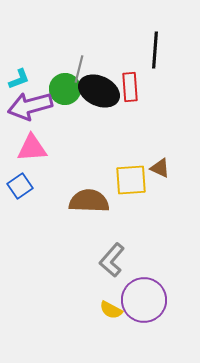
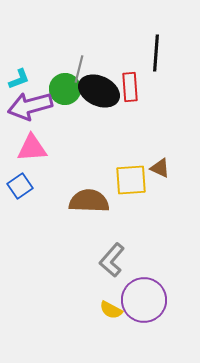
black line: moved 1 px right, 3 px down
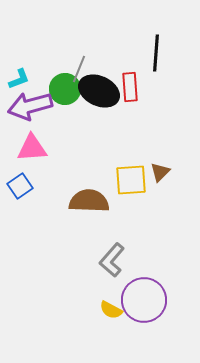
gray line: rotated 8 degrees clockwise
brown triangle: moved 4 px down; rotated 50 degrees clockwise
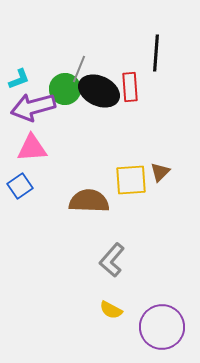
purple arrow: moved 3 px right, 1 px down
purple circle: moved 18 px right, 27 px down
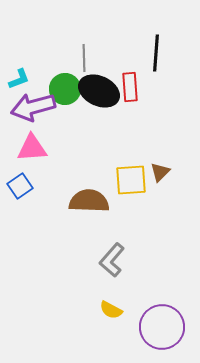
gray line: moved 5 px right, 11 px up; rotated 24 degrees counterclockwise
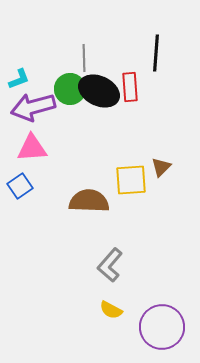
green circle: moved 5 px right
brown triangle: moved 1 px right, 5 px up
gray L-shape: moved 2 px left, 5 px down
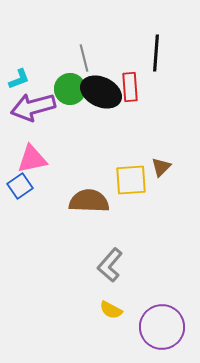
gray line: rotated 12 degrees counterclockwise
black ellipse: moved 2 px right, 1 px down
pink triangle: moved 11 px down; rotated 8 degrees counterclockwise
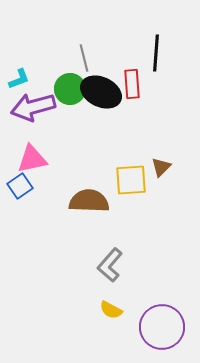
red rectangle: moved 2 px right, 3 px up
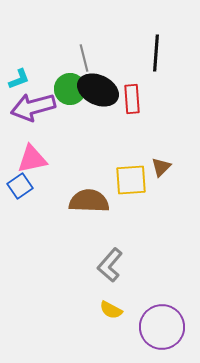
red rectangle: moved 15 px down
black ellipse: moved 3 px left, 2 px up
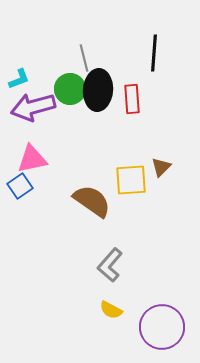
black line: moved 2 px left
black ellipse: rotated 69 degrees clockwise
brown semicircle: moved 3 px right; rotated 33 degrees clockwise
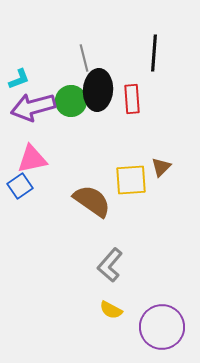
green circle: moved 1 px right, 12 px down
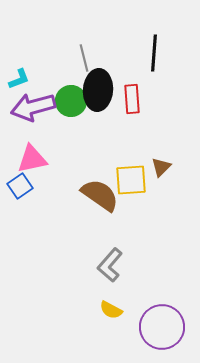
brown semicircle: moved 8 px right, 6 px up
